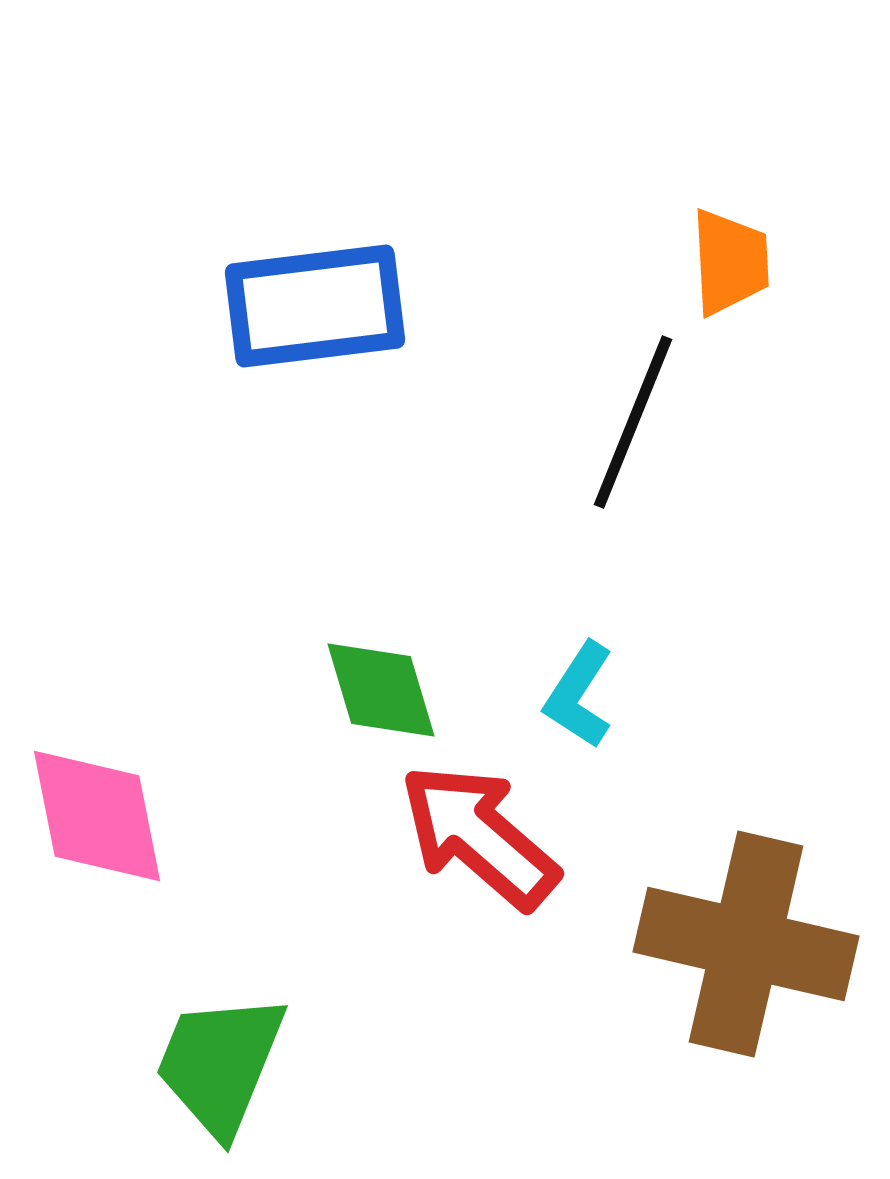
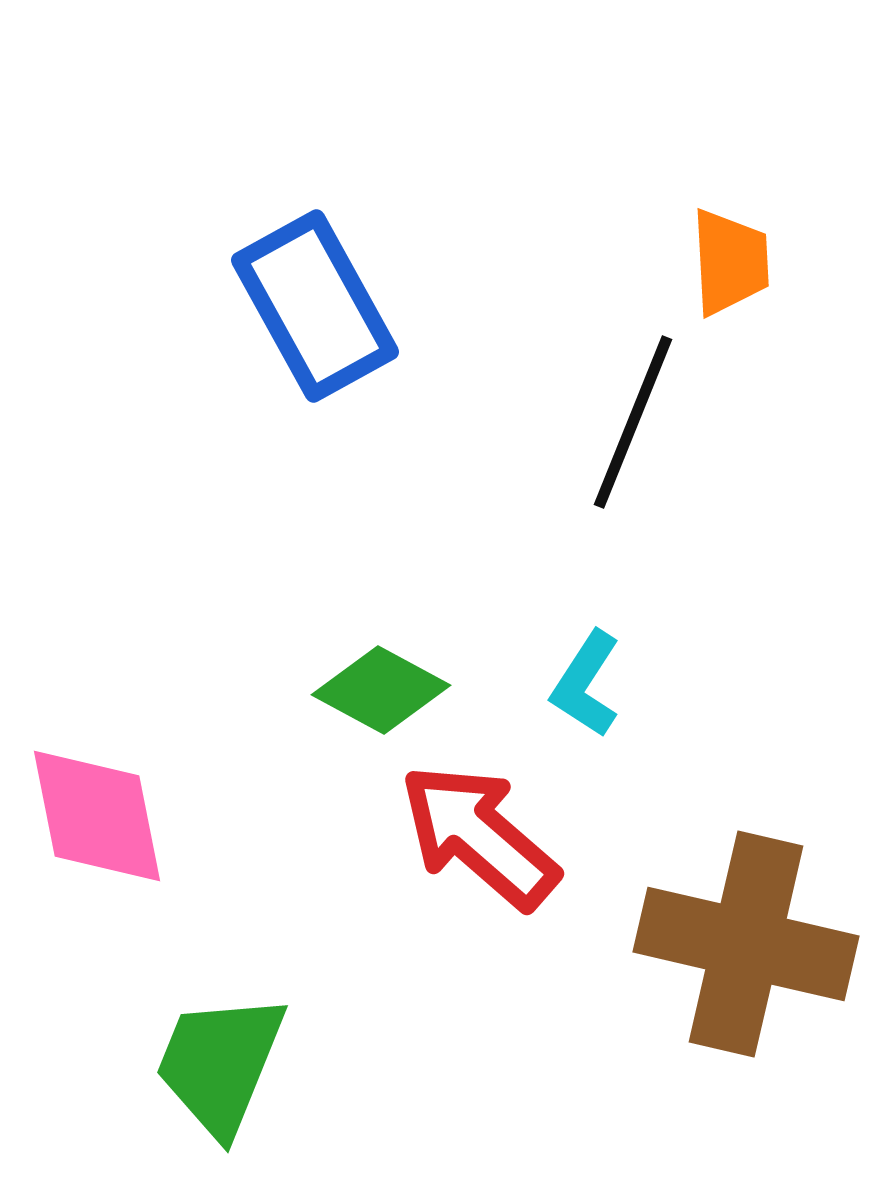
blue rectangle: rotated 68 degrees clockwise
green diamond: rotated 45 degrees counterclockwise
cyan L-shape: moved 7 px right, 11 px up
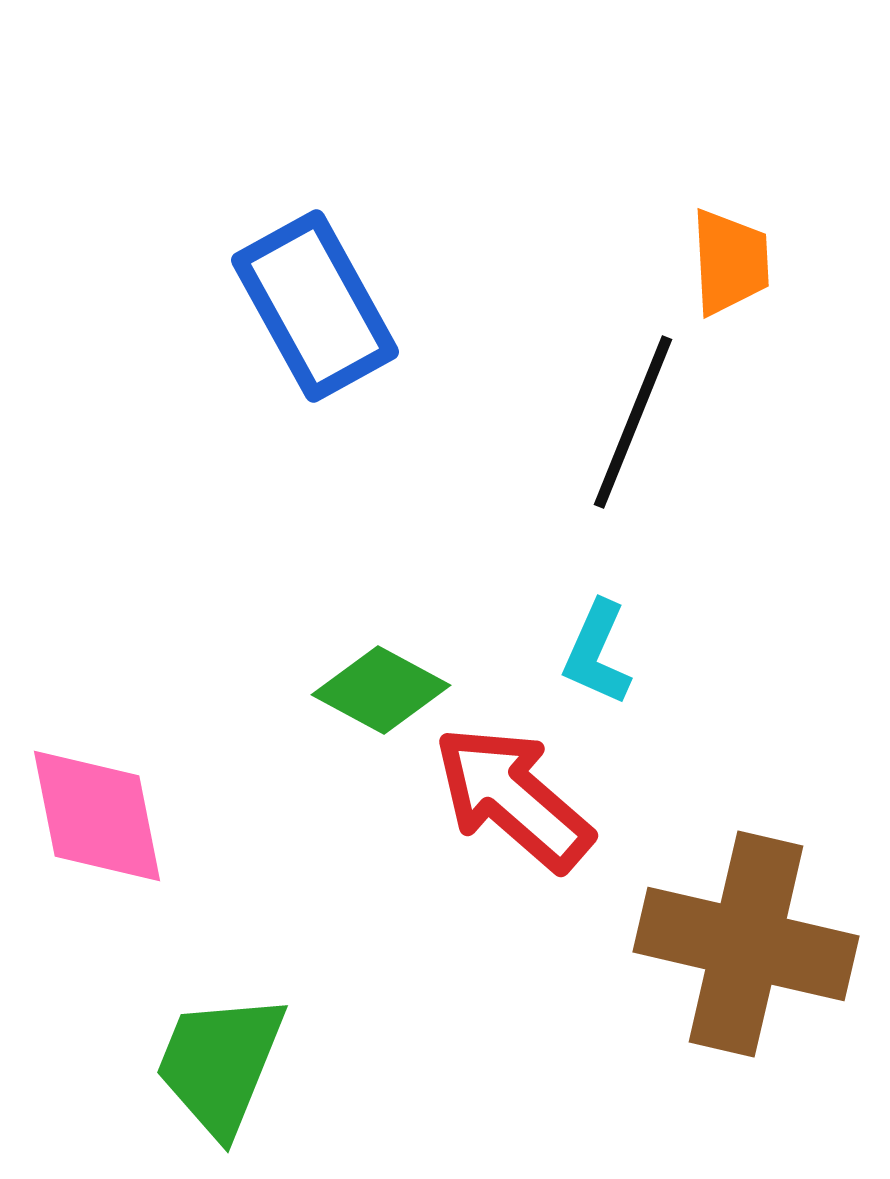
cyan L-shape: moved 11 px right, 31 px up; rotated 9 degrees counterclockwise
red arrow: moved 34 px right, 38 px up
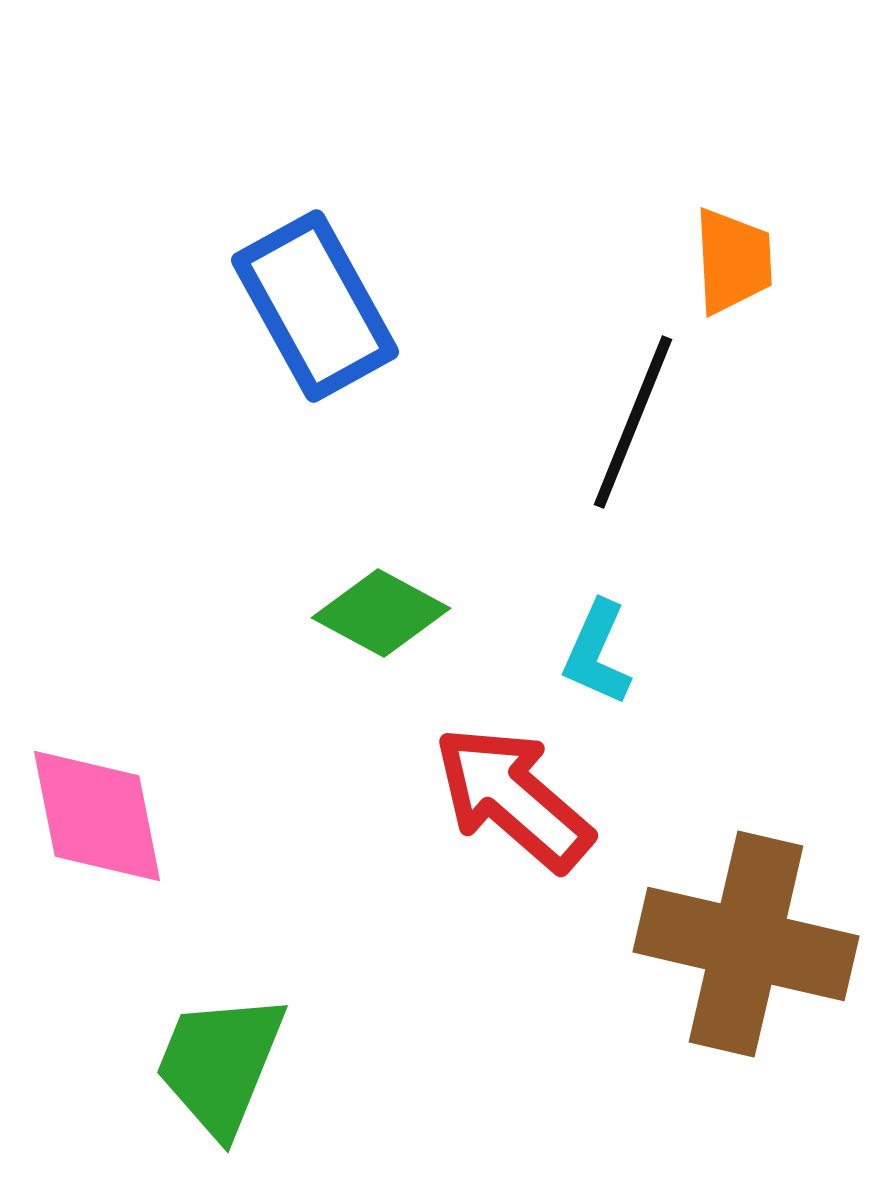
orange trapezoid: moved 3 px right, 1 px up
green diamond: moved 77 px up
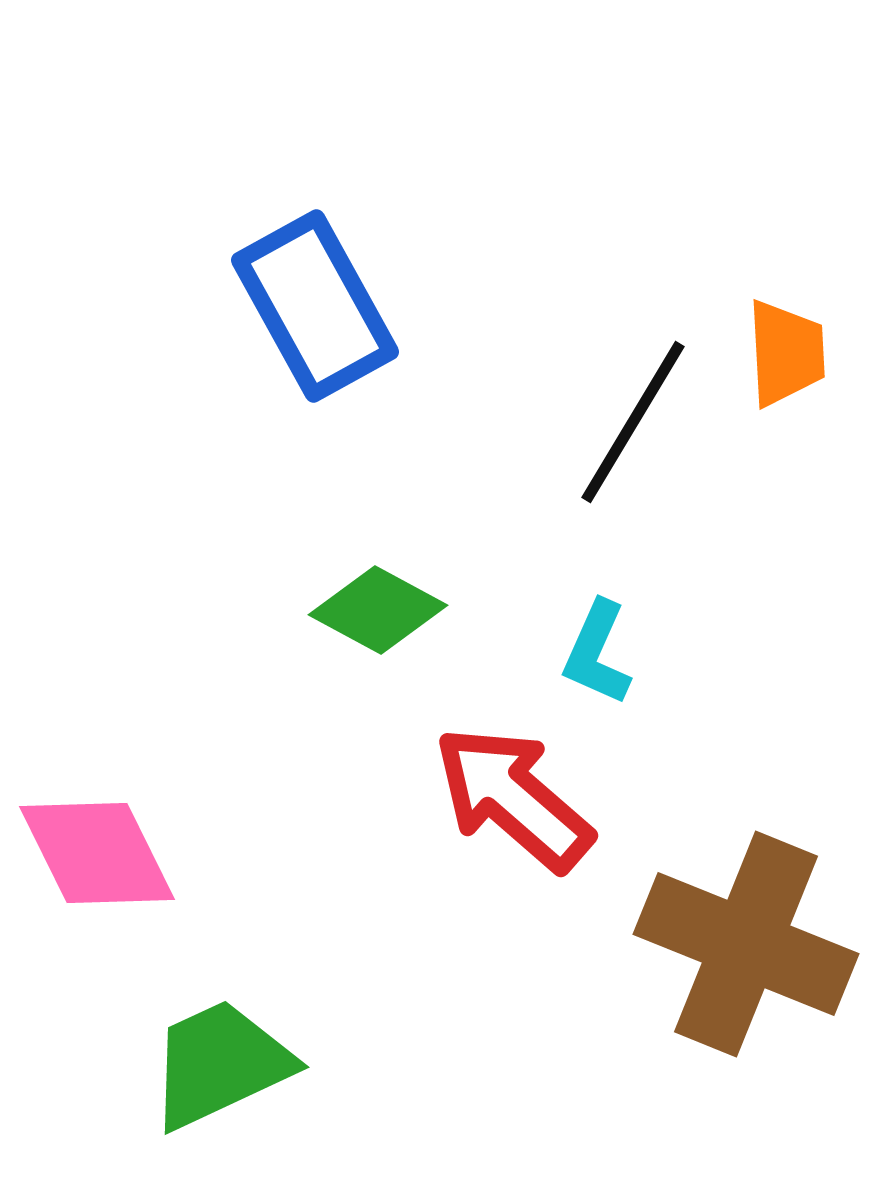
orange trapezoid: moved 53 px right, 92 px down
black line: rotated 9 degrees clockwise
green diamond: moved 3 px left, 3 px up
pink diamond: moved 37 px down; rotated 15 degrees counterclockwise
brown cross: rotated 9 degrees clockwise
green trapezoid: rotated 43 degrees clockwise
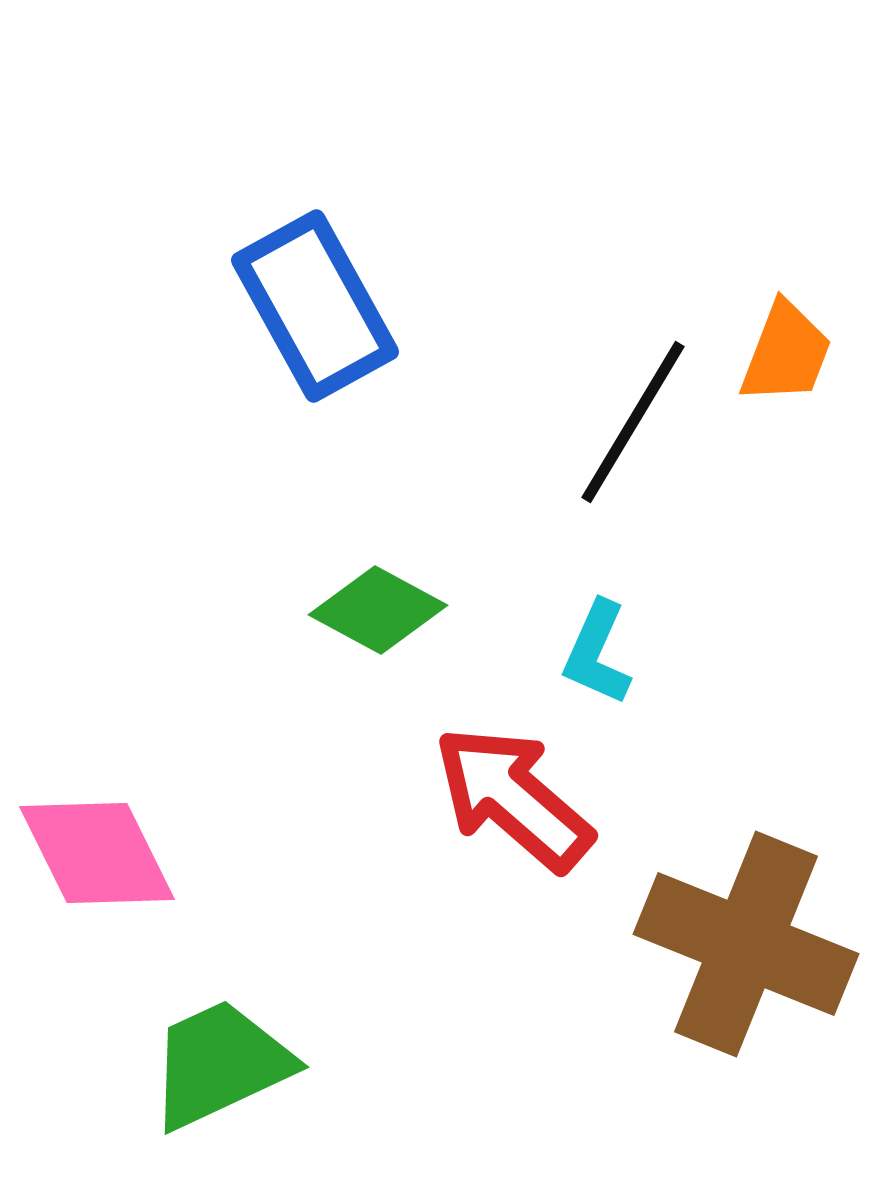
orange trapezoid: rotated 24 degrees clockwise
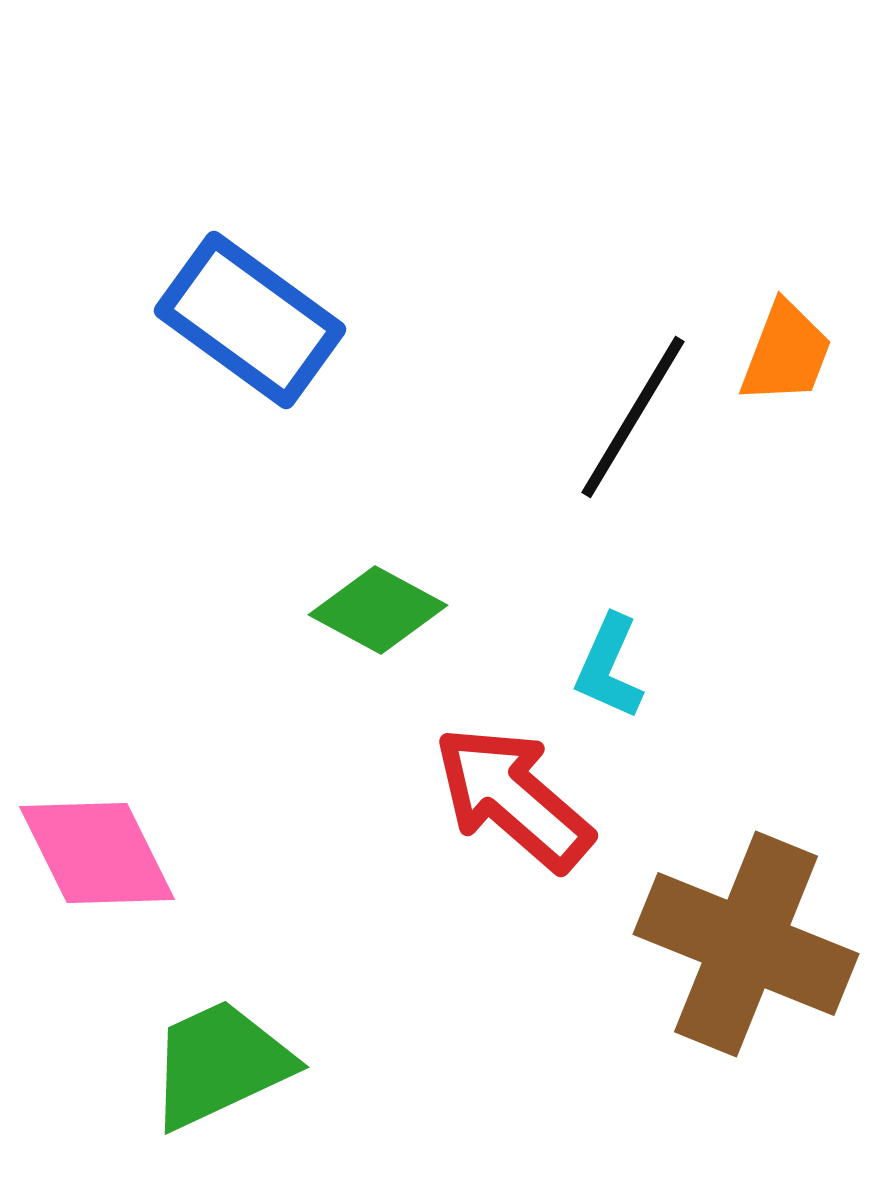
blue rectangle: moved 65 px left, 14 px down; rotated 25 degrees counterclockwise
black line: moved 5 px up
cyan L-shape: moved 12 px right, 14 px down
